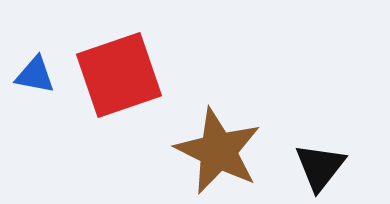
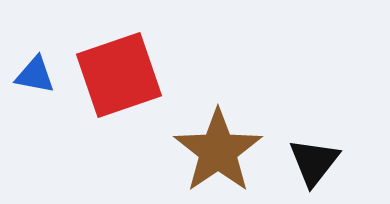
brown star: rotated 12 degrees clockwise
black triangle: moved 6 px left, 5 px up
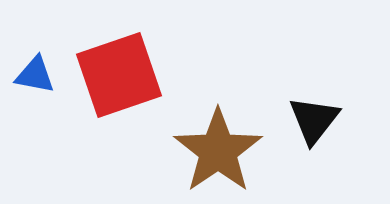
black triangle: moved 42 px up
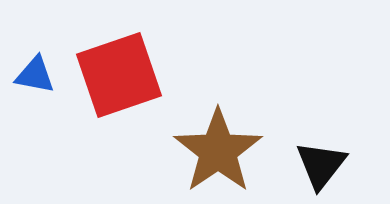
black triangle: moved 7 px right, 45 px down
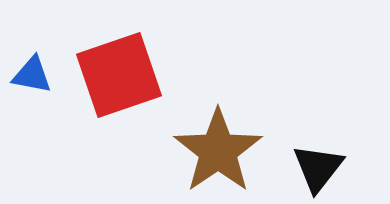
blue triangle: moved 3 px left
black triangle: moved 3 px left, 3 px down
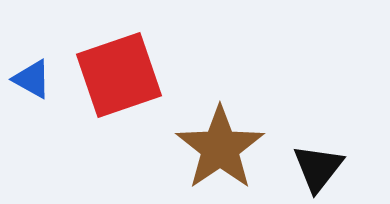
blue triangle: moved 4 px down; rotated 18 degrees clockwise
brown star: moved 2 px right, 3 px up
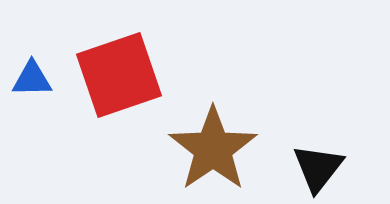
blue triangle: rotated 30 degrees counterclockwise
brown star: moved 7 px left, 1 px down
